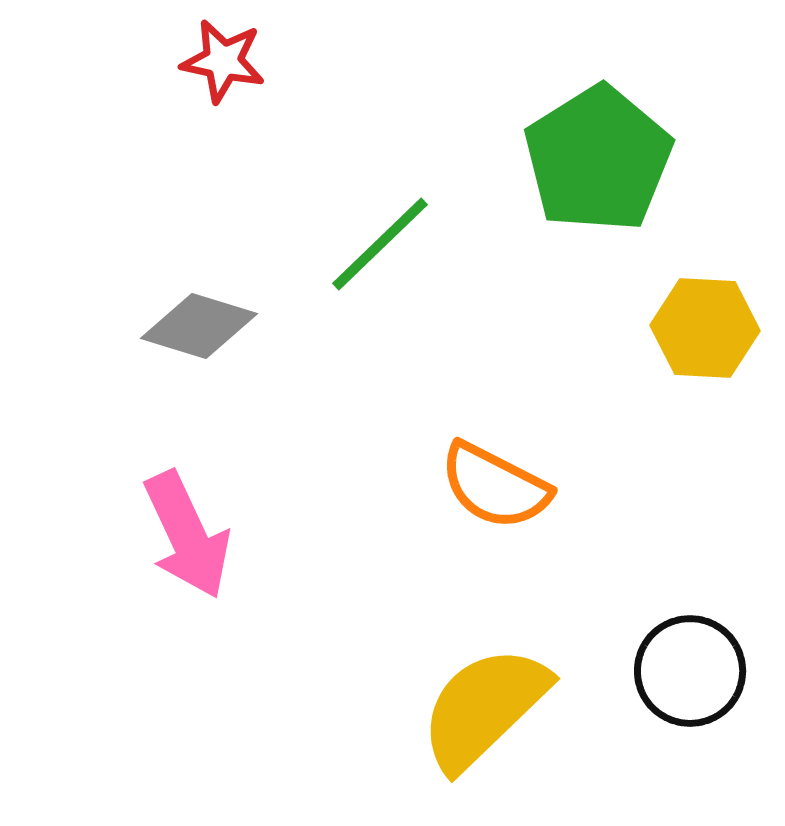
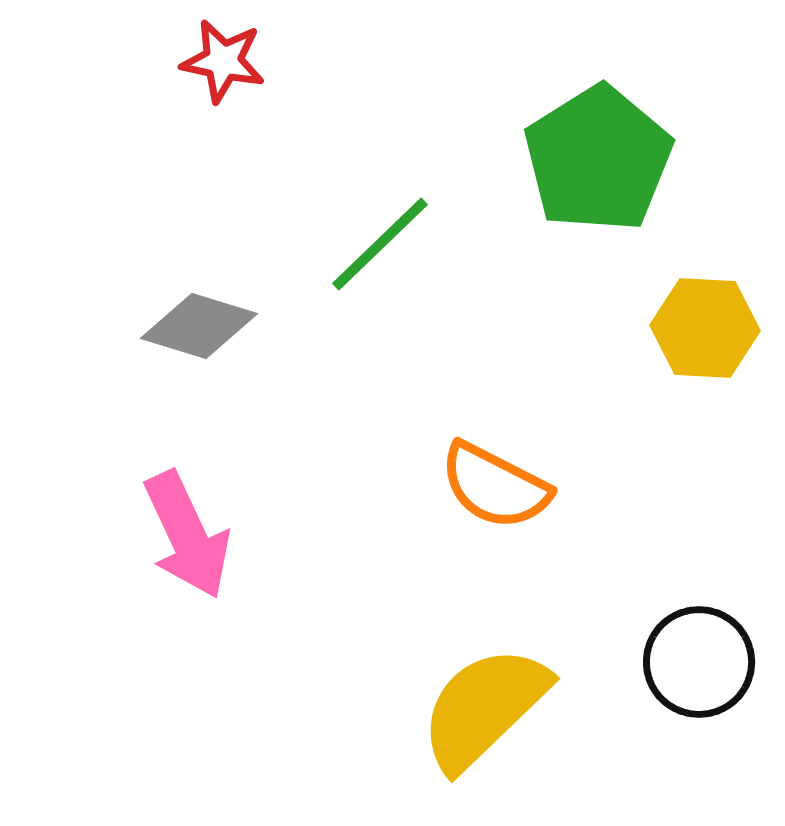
black circle: moved 9 px right, 9 px up
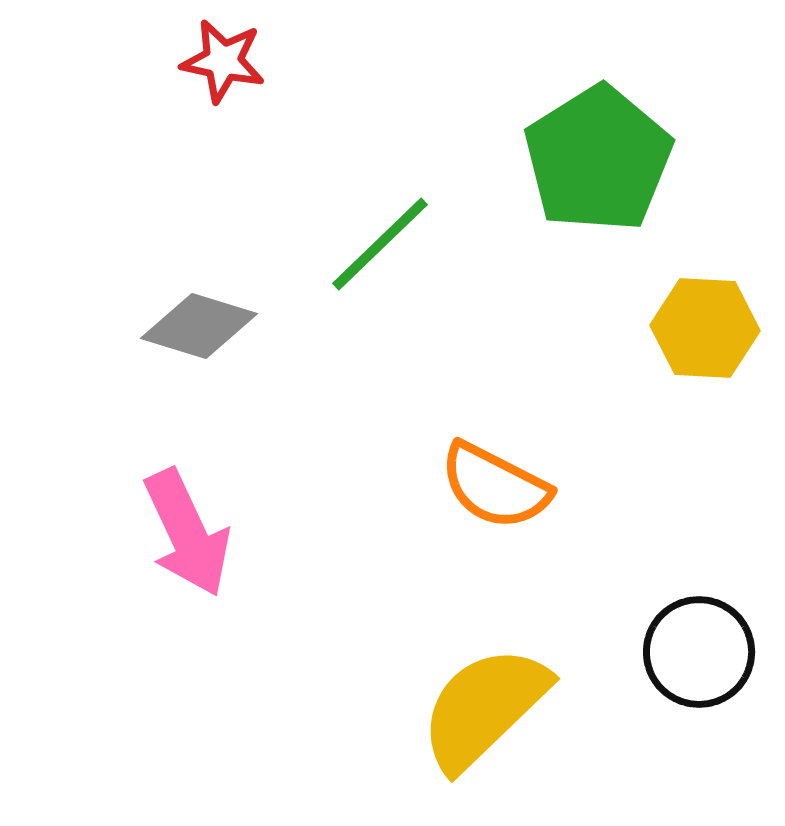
pink arrow: moved 2 px up
black circle: moved 10 px up
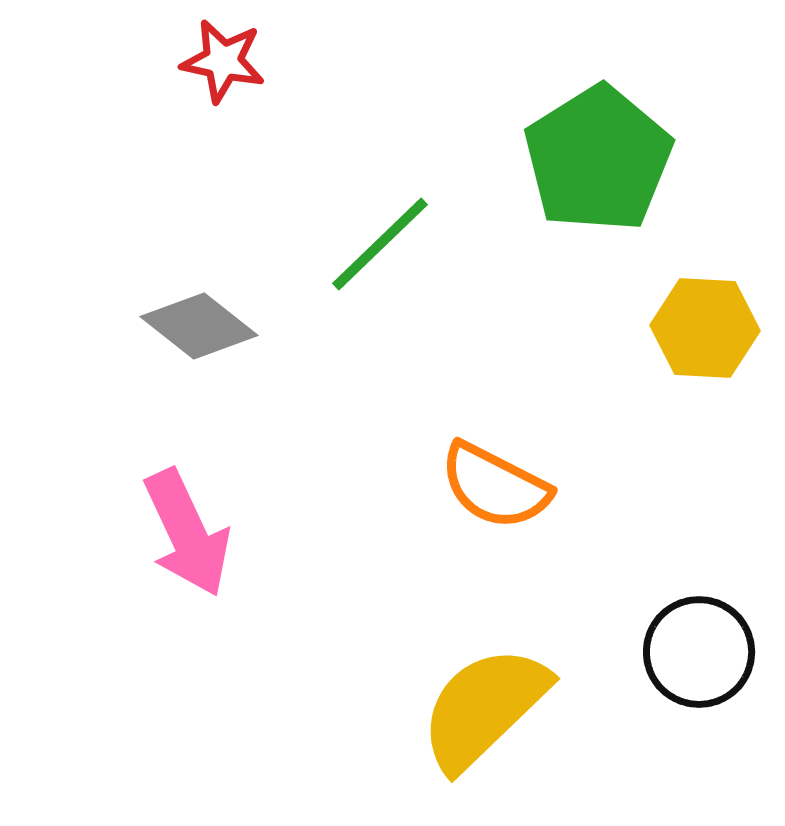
gray diamond: rotated 21 degrees clockwise
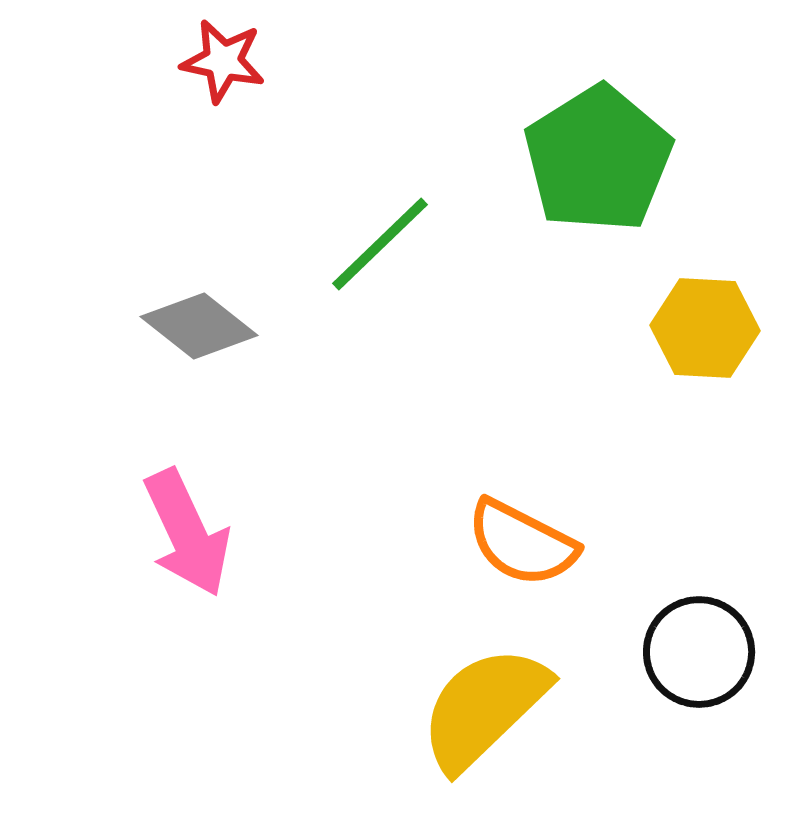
orange semicircle: moved 27 px right, 57 px down
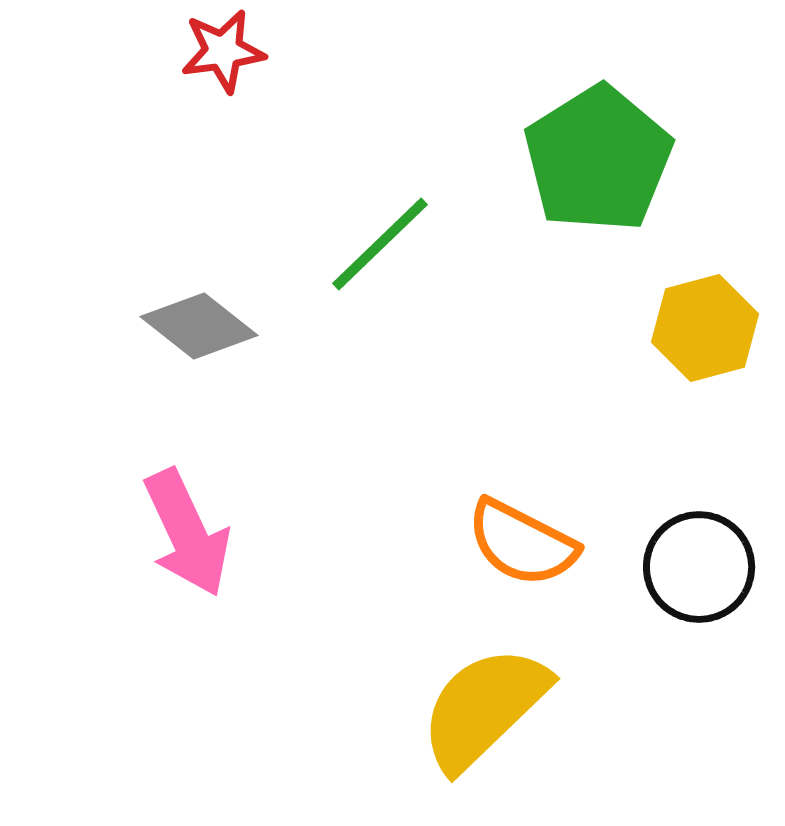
red star: moved 10 px up; rotated 20 degrees counterclockwise
yellow hexagon: rotated 18 degrees counterclockwise
black circle: moved 85 px up
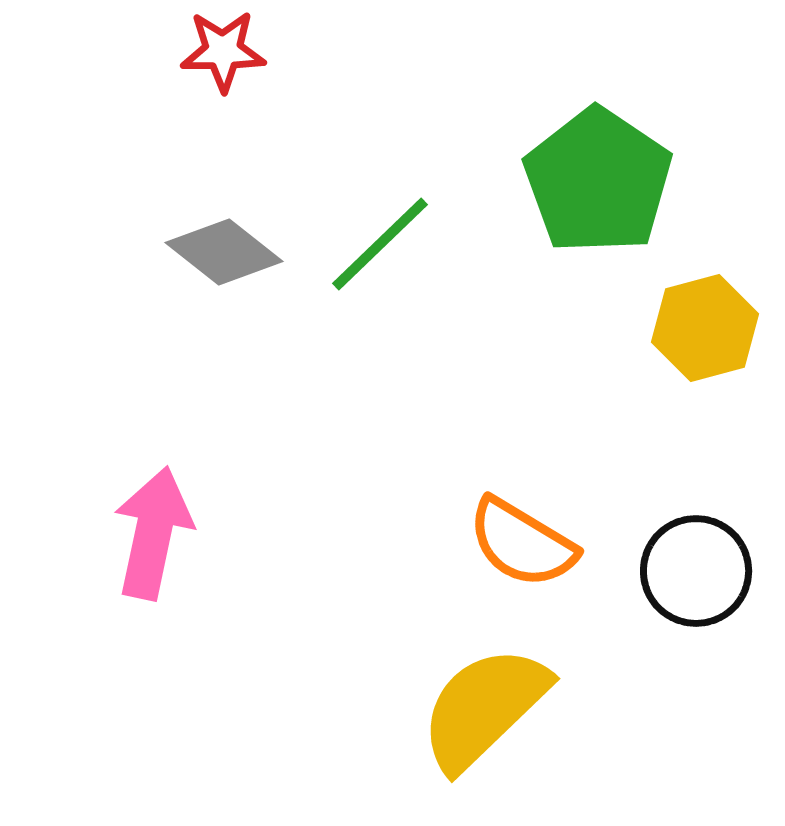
red star: rotated 8 degrees clockwise
green pentagon: moved 22 px down; rotated 6 degrees counterclockwise
gray diamond: moved 25 px right, 74 px up
pink arrow: moved 34 px left; rotated 143 degrees counterclockwise
orange semicircle: rotated 4 degrees clockwise
black circle: moved 3 px left, 4 px down
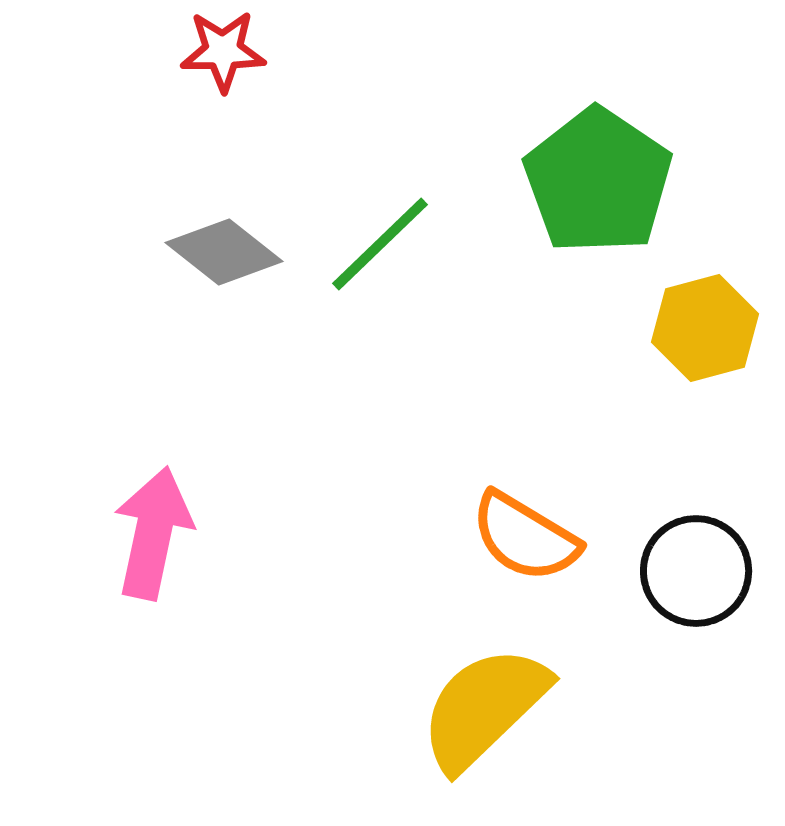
orange semicircle: moved 3 px right, 6 px up
